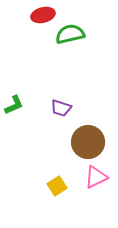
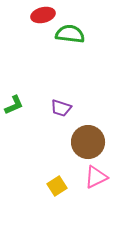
green semicircle: rotated 20 degrees clockwise
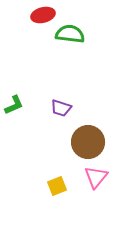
pink triangle: rotated 25 degrees counterclockwise
yellow square: rotated 12 degrees clockwise
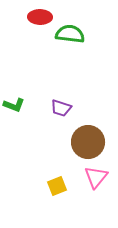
red ellipse: moved 3 px left, 2 px down; rotated 15 degrees clockwise
green L-shape: rotated 45 degrees clockwise
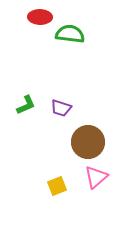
green L-shape: moved 12 px right; rotated 45 degrees counterclockwise
pink triangle: rotated 10 degrees clockwise
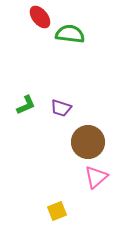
red ellipse: rotated 50 degrees clockwise
yellow square: moved 25 px down
